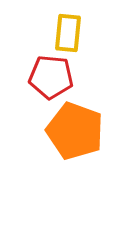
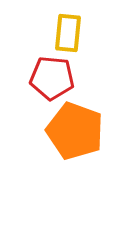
red pentagon: moved 1 px right, 1 px down
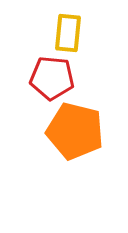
orange pentagon: rotated 6 degrees counterclockwise
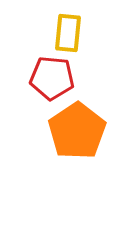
orange pentagon: moved 2 px right; rotated 24 degrees clockwise
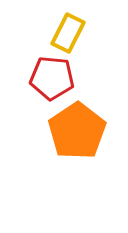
yellow rectangle: rotated 21 degrees clockwise
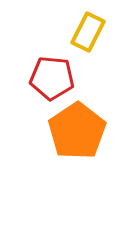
yellow rectangle: moved 20 px right, 1 px up
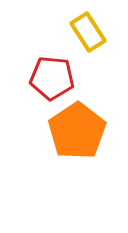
yellow rectangle: rotated 60 degrees counterclockwise
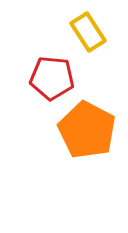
orange pentagon: moved 10 px right, 1 px up; rotated 10 degrees counterclockwise
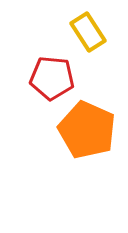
orange pentagon: rotated 4 degrees counterclockwise
